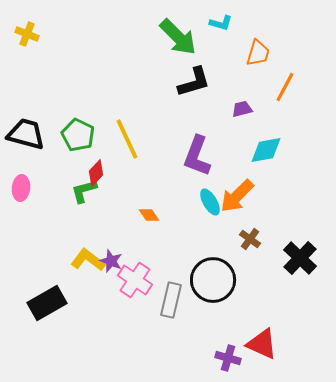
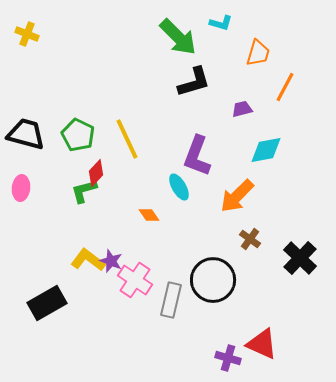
cyan ellipse: moved 31 px left, 15 px up
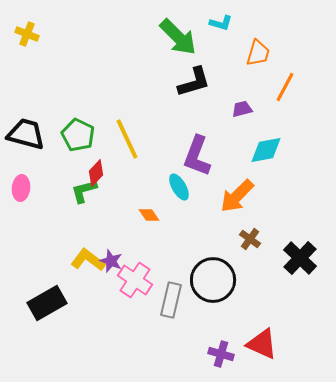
purple cross: moved 7 px left, 4 px up
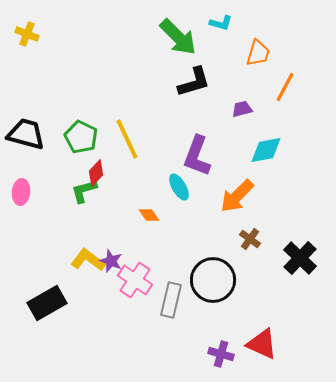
green pentagon: moved 3 px right, 2 px down
pink ellipse: moved 4 px down
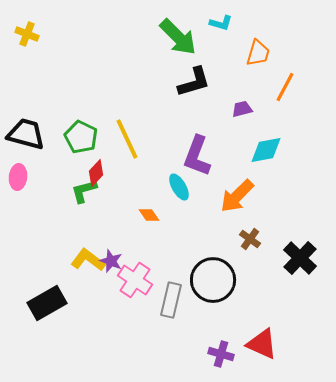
pink ellipse: moved 3 px left, 15 px up
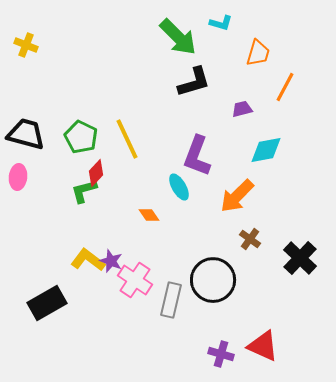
yellow cross: moved 1 px left, 11 px down
red triangle: moved 1 px right, 2 px down
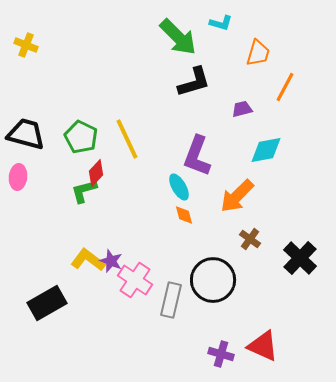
orange diamond: moved 35 px right; rotated 20 degrees clockwise
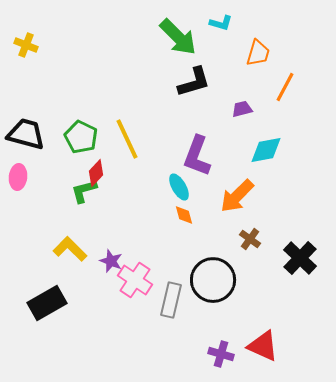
yellow L-shape: moved 18 px left, 11 px up; rotated 8 degrees clockwise
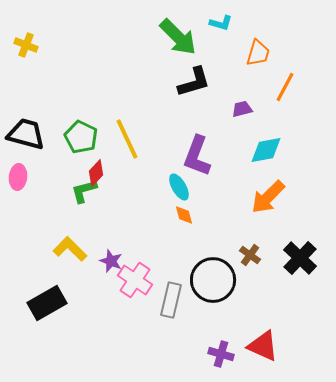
orange arrow: moved 31 px right, 1 px down
brown cross: moved 16 px down
